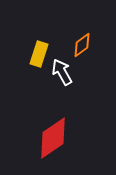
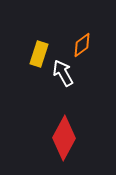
white arrow: moved 1 px right, 1 px down
red diamond: moved 11 px right; rotated 27 degrees counterclockwise
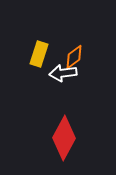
orange diamond: moved 8 px left, 12 px down
white arrow: rotated 68 degrees counterclockwise
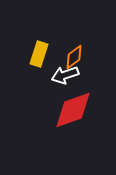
white arrow: moved 2 px right, 2 px down; rotated 12 degrees counterclockwise
red diamond: moved 9 px right, 28 px up; rotated 42 degrees clockwise
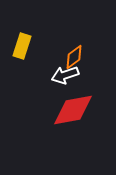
yellow rectangle: moved 17 px left, 8 px up
red diamond: rotated 9 degrees clockwise
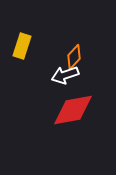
orange diamond: rotated 10 degrees counterclockwise
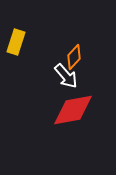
yellow rectangle: moved 6 px left, 4 px up
white arrow: moved 1 px right, 1 px down; rotated 112 degrees counterclockwise
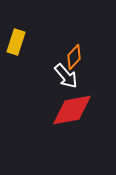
red diamond: moved 1 px left
